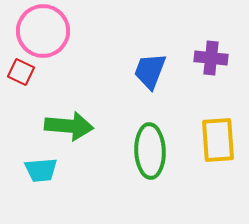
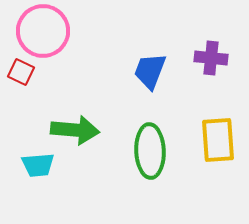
green arrow: moved 6 px right, 4 px down
cyan trapezoid: moved 3 px left, 5 px up
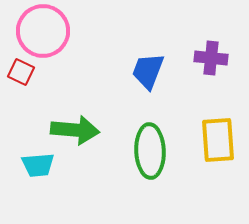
blue trapezoid: moved 2 px left
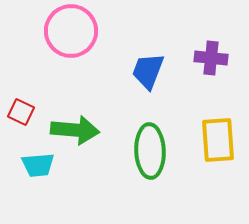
pink circle: moved 28 px right
red square: moved 40 px down
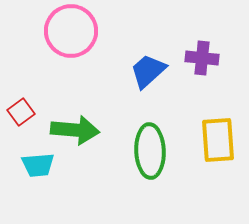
purple cross: moved 9 px left
blue trapezoid: rotated 27 degrees clockwise
red square: rotated 28 degrees clockwise
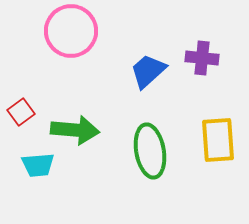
green ellipse: rotated 8 degrees counterclockwise
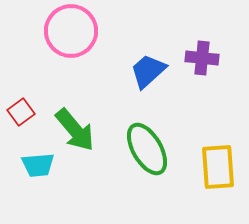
green arrow: rotated 45 degrees clockwise
yellow rectangle: moved 27 px down
green ellipse: moved 3 px left, 2 px up; rotated 20 degrees counterclockwise
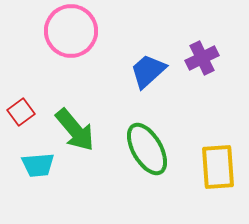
purple cross: rotated 32 degrees counterclockwise
